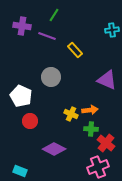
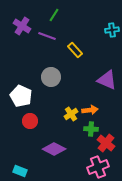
purple cross: rotated 24 degrees clockwise
yellow cross: rotated 32 degrees clockwise
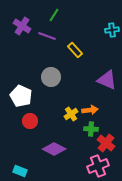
pink cross: moved 1 px up
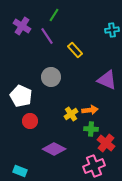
purple line: rotated 36 degrees clockwise
pink cross: moved 4 px left
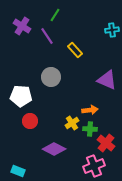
green line: moved 1 px right
white pentagon: rotated 20 degrees counterclockwise
yellow cross: moved 1 px right, 9 px down
green cross: moved 1 px left
cyan rectangle: moved 2 px left
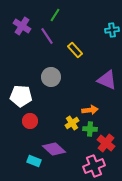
purple diamond: rotated 15 degrees clockwise
cyan rectangle: moved 16 px right, 10 px up
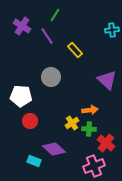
purple triangle: rotated 20 degrees clockwise
green cross: moved 1 px left
